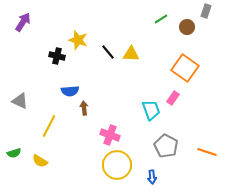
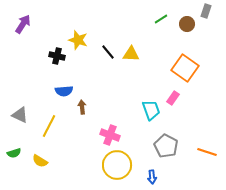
purple arrow: moved 2 px down
brown circle: moved 3 px up
blue semicircle: moved 6 px left
gray triangle: moved 14 px down
brown arrow: moved 2 px left, 1 px up
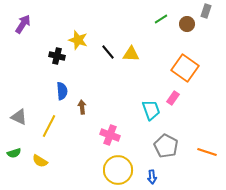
blue semicircle: moved 2 px left; rotated 90 degrees counterclockwise
gray triangle: moved 1 px left, 2 px down
yellow circle: moved 1 px right, 5 px down
